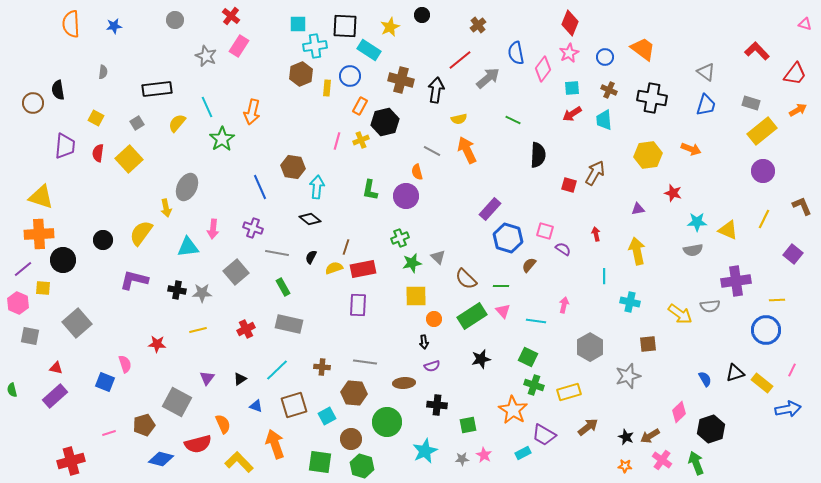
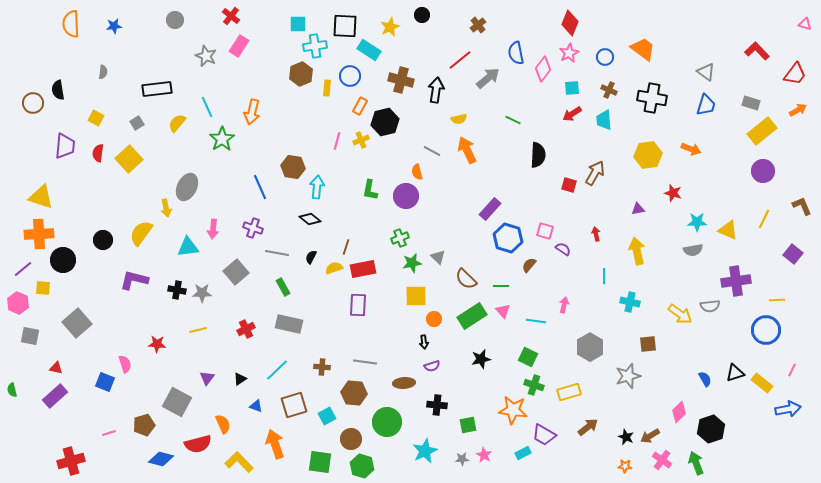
orange star at (513, 410): rotated 24 degrees counterclockwise
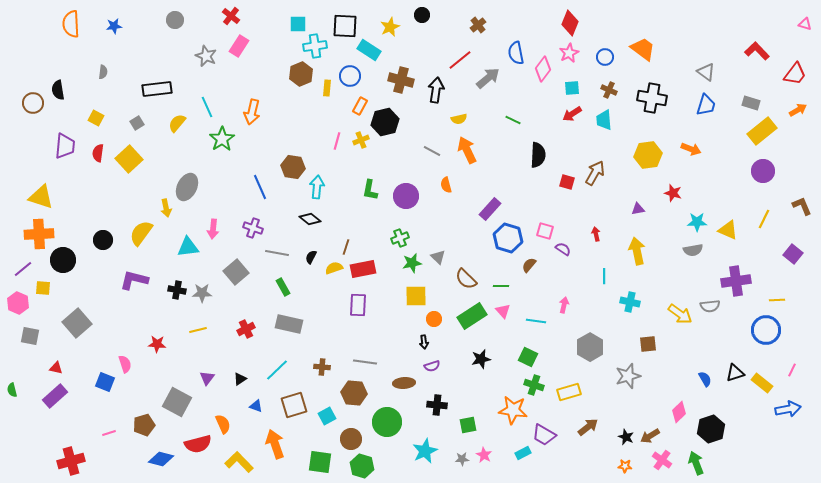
orange semicircle at (417, 172): moved 29 px right, 13 px down
red square at (569, 185): moved 2 px left, 3 px up
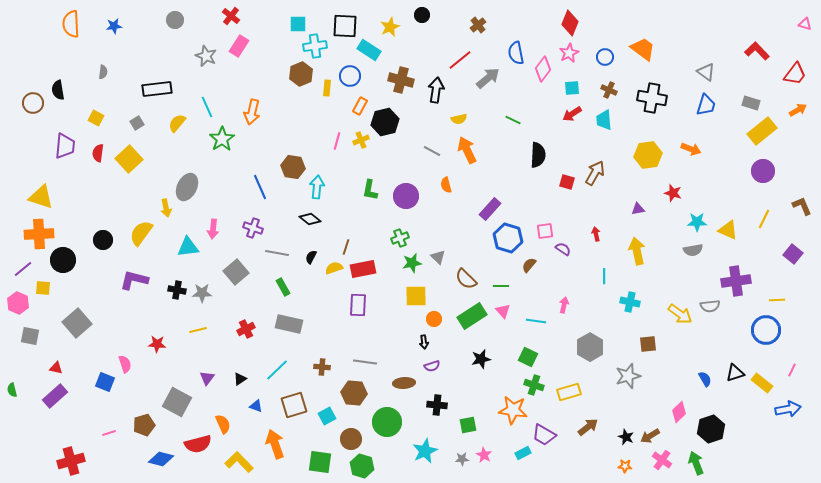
pink square at (545, 231): rotated 24 degrees counterclockwise
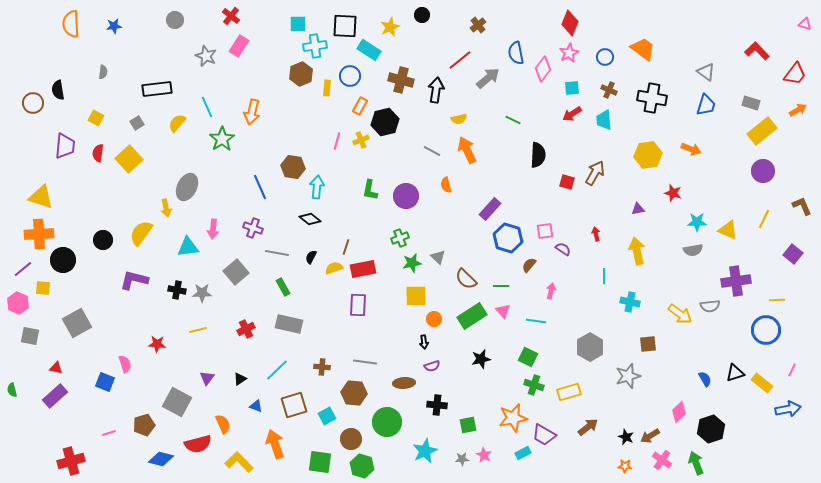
pink arrow at (564, 305): moved 13 px left, 14 px up
gray square at (77, 323): rotated 12 degrees clockwise
orange star at (513, 410): moved 8 px down; rotated 20 degrees counterclockwise
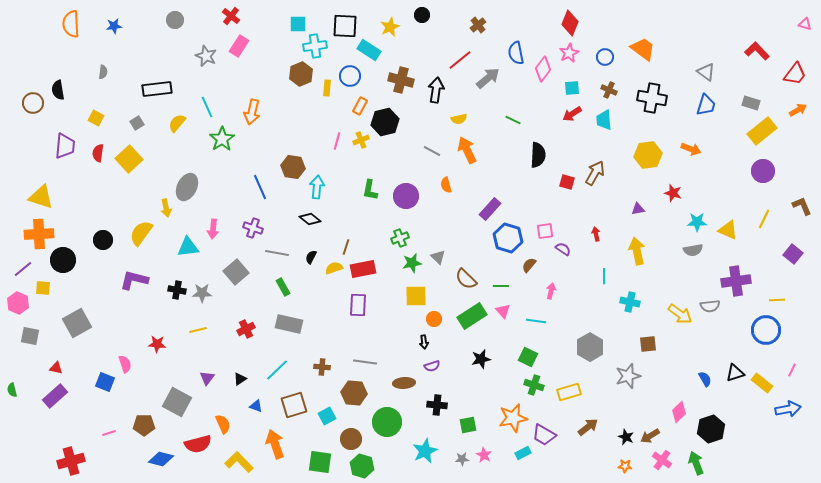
brown pentagon at (144, 425): rotated 15 degrees clockwise
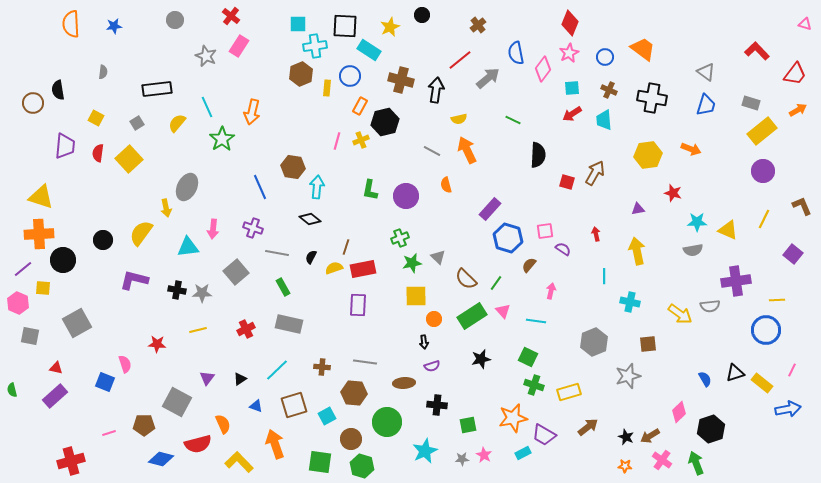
green line at (501, 286): moved 5 px left, 3 px up; rotated 56 degrees counterclockwise
gray hexagon at (590, 347): moved 4 px right, 5 px up; rotated 8 degrees clockwise
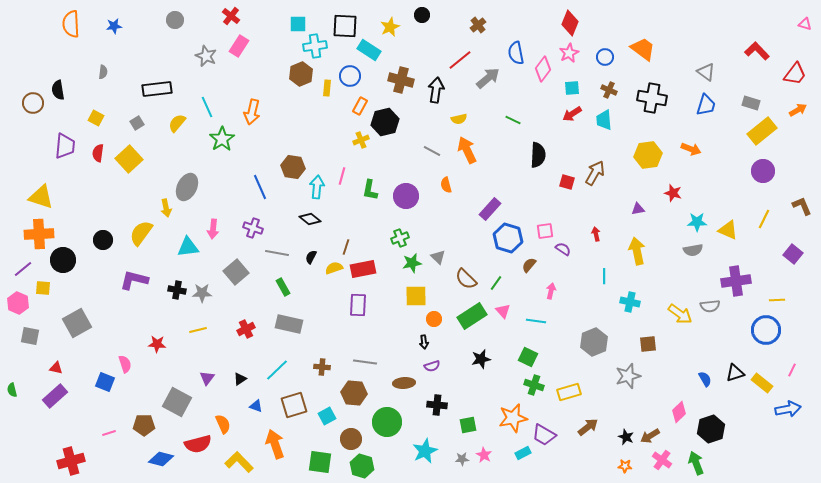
pink line at (337, 141): moved 5 px right, 35 px down
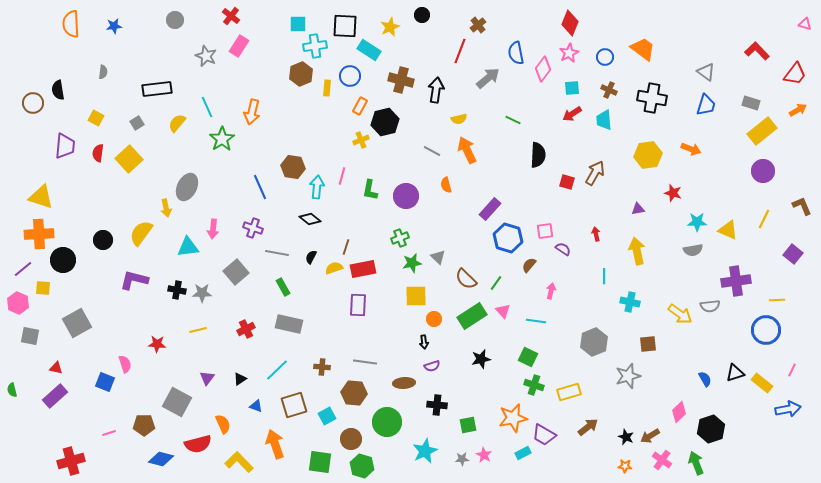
red line at (460, 60): moved 9 px up; rotated 30 degrees counterclockwise
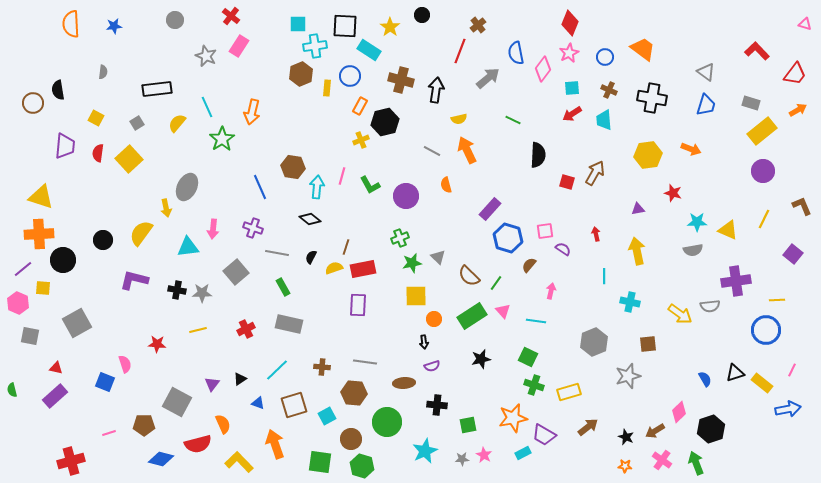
yellow star at (390, 27): rotated 12 degrees counterclockwise
green L-shape at (370, 190): moved 5 px up; rotated 40 degrees counterclockwise
brown semicircle at (466, 279): moved 3 px right, 3 px up
purple triangle at (207, 378): moved 5 px right, 6 px down
blue triangle at (256, 406): moved 2 px right, 3 px up
brown arrow at (650, 436): moved 5 px right, 5 px up
